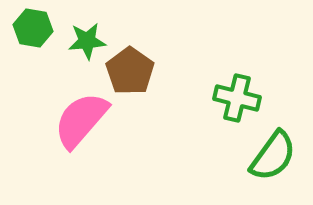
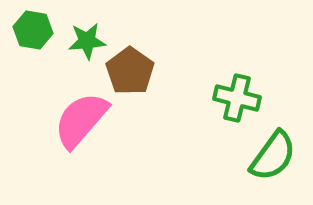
green hexagon: moved 2 px down
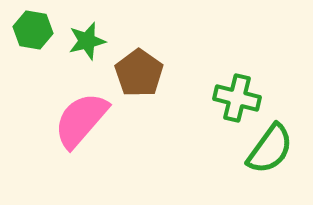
green star: rotated 9 degrees counterclockwise
brown pentagon: moved 9 px right, 2 px down
green semicircle: moved 3 px left, 7 px up
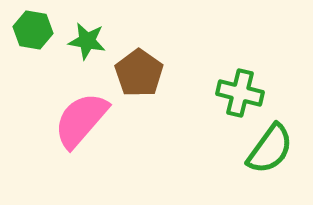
green star: rotated 24 degrees clockwise
green cross: moved 3 px right, 5 px up
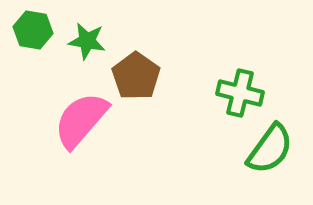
brown pentagon: moved 3 px left, 3 px down
